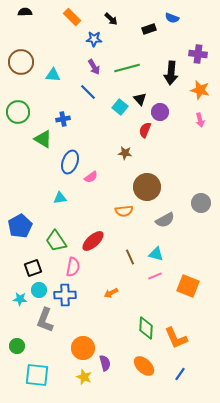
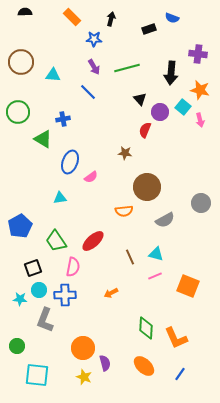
black arrow at (111, 19): rotated 120 degrees counterclockwise
cyan square at (120, 107): moved 63 px right
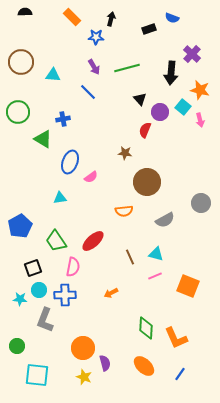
blue star at (94, 39): moved 2 px right, 2 px up
purple cross at (198, 54): moved 6 px left; rotated 36 degrees clockwise
brown circle at (147, 187): moved 5 px up
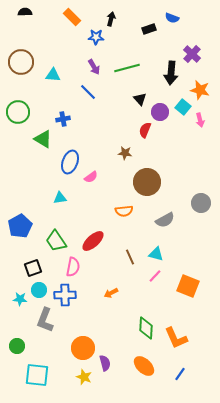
pink line at (155, 276): rotated 24 degrees counterclockwise
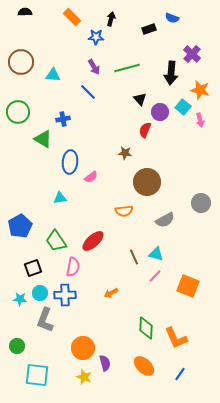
blue ellipse at (70, 162): rotated 15 degrees counterclockwise
brown line at (130, 257): moved 4 px right
cyan circle at (39, 290): moved 1 px right, 3 px down
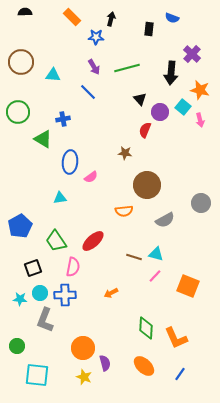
black rectangle at (149, 29): rotated 64 degrees counterclockwise
brown circle at (147, 182): moved 3 px down
brown line at (134, 257): rotated 49 degrees counterclockwise
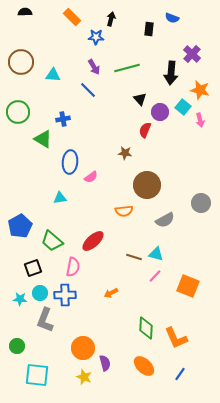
blue line at (88, 92): moved 2 px up
green trapezoid at (56, 241): moved 4 px left; rotated 15 degrees counterclockwise
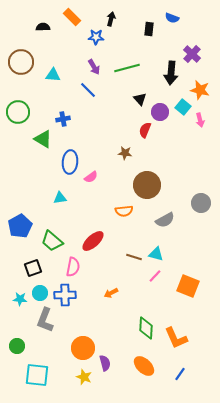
black semicircle at (25, 12): moved 18 px right, 15 px down
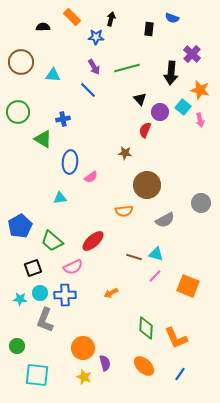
pink semicircle at (73, 267): rotated 54 degrees clockwise
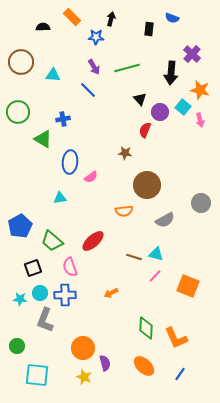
pink semicircle at (73, 267): moved 3 px left; rotated 96 degrees clockwise
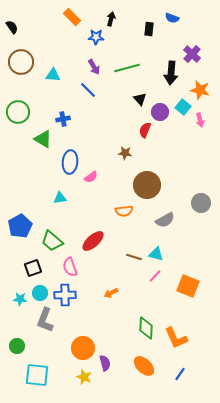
black semicircle at (43, 27): moved 31 px left; rotated 56 degrees clockwise
